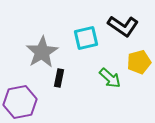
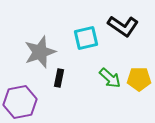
gray star: moved 2 px left; rotated 12 degrees clockwise
yellow pentagon: moved 17 px down; rotated 15 degrees clockwise
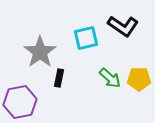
gray star: rotated 16 degrees counterclockwise
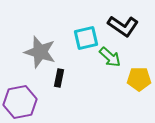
gray star: rotated 20 degrees counterclockwise
green arrow: moved 21 px up
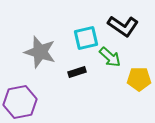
black rectangle: moved 18 px right, 6 px up; rotated 60 degrees clockwise
